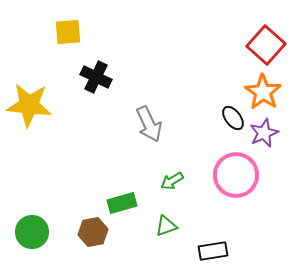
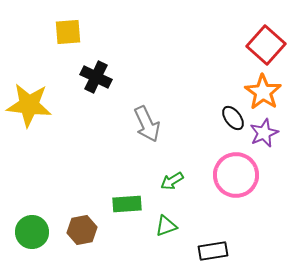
gray arrow: moved 2 px left
green rectangle: moved 5 px right, 1 px down; rotated 12 degrees clockwise
brown hexagon: moved 11 px left, 2 px up
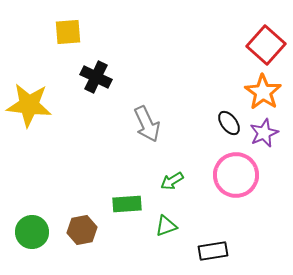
black ellipse: moved 4 px left, 5 px down
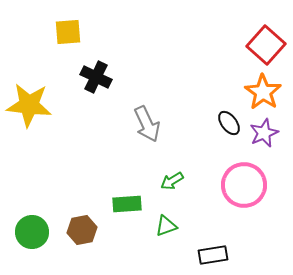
pink circle: moved 8 px right, 10 px down
black rectangle: moved 4 px down
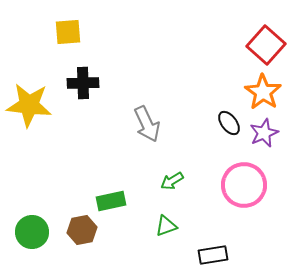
black cross: moved 13 px left, 6 px down; rotated 28 degrees counterclockwise
green rectangle: moved 16 px left, 3 px up; rotated 8 degrees counterclockwise
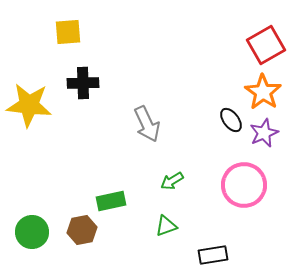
red square: rotated 18 degrees clockwise
black ellipse: moved 2 px right, 3 px up
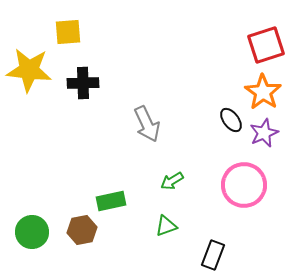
red square: rotated 12 degrees clockwise
yellow star: moved 35 px up
black rectangle: rotated 60 degrees counterclockwise
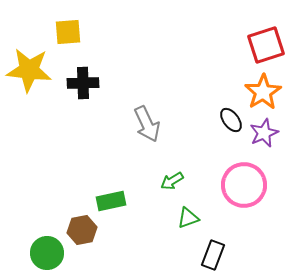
orange star: rotated 6 degrees clockwise
green triangle: moved 22 px right, 8 px up
green circle: moved 15 px right, 21 px down
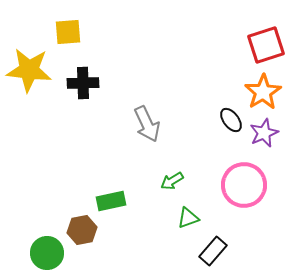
black rectangle: moved 4 px up; rotated 20 degrees clockwise
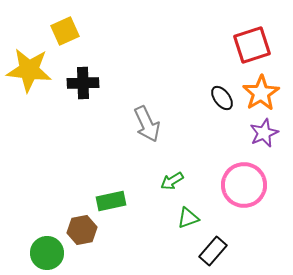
yellow square: moved 3 px left, 1 px up; rotated 20 degrees counterclockwise
red square: moved 14 px left
orange star: moved 2 px left, 1 px down
black ellipse: moved 9 px left, 22 px up
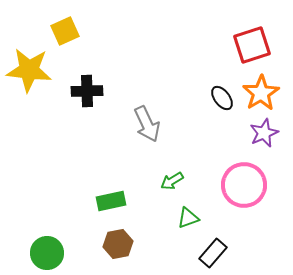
black cross: moved 4 px right, 8 px down
brown hexagon: moved 36 px right, 14 px down
black rectangle: moved 2 px down
